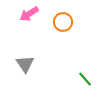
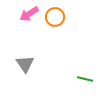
orange circle: moved 8 px left, 5 px up
green line: rotated 35 degrees counterclockwise
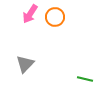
pink arrow: moved 1 px right; rotated 24 degrees counterclockwise
gray triangle: rotated 18 degrees clockwise
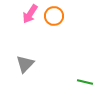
orange circle: moved 1 px left, 1 px up
green line: moved 3 px down
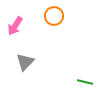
pink arrow: moved 15 px left, 12 px down
gray triangle: moved 2 px up
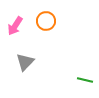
orange circle: moved 8 px left, 5 px down
green line: moved 2 px up
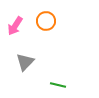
green line: moved 27 px left, 5 px down
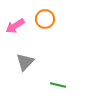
orange circle: moved 1 px left, 2 px up
pink arrow: rotated 24 degrees clockwise
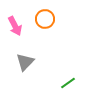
pink arrow: rotated 84 degrees counterclockwise
green line: moved 10 px right, 2 px up; rotated 49 degrees counterclockwise
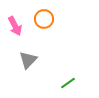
orange circle: moved 1 px left
gray triangle: moved 3 px right, 2 px up
